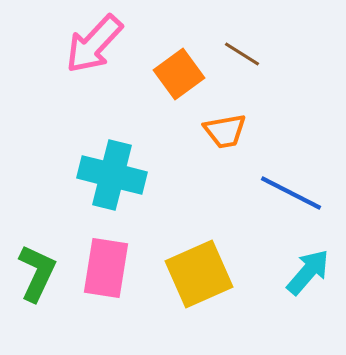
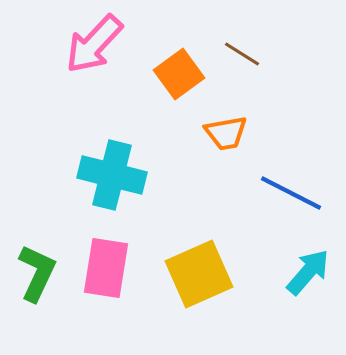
orange trapezoid: moved 1 px right, 2 px down
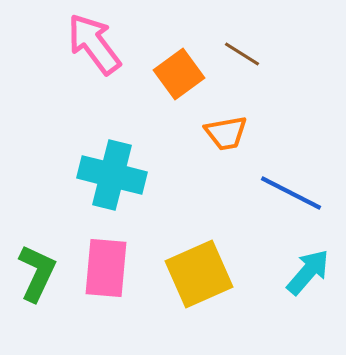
pink arrow: rotated 100 degrees clockwise
pink rectangle: rotated 4 degrees counterclockwise
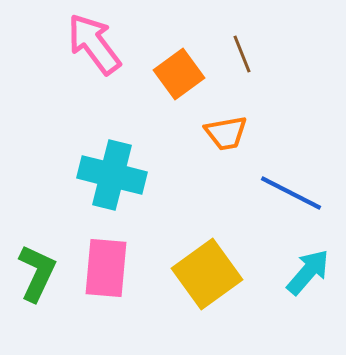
brown line: rotated 36 degrees clockwise
yellow square: moved 8 px right; rotated 12 degrees counterclockwise
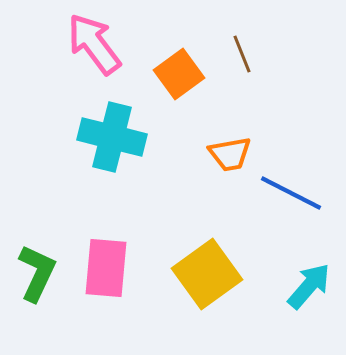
orange trapezoid: moved 4 px right, 21 px down
cyan cross: moved 38 px up
cyan arrow: moved 1 px right, 14 px down
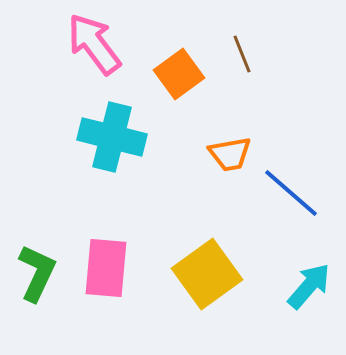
blue line: rotated 14 degrees clockwise
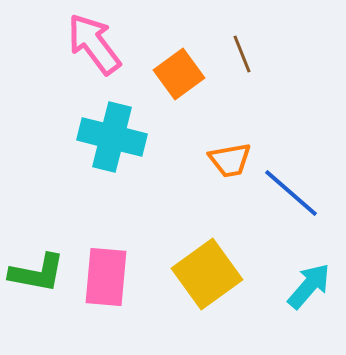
orange trapezoid: moved 6 px down
pink rectangle: moved 9 px down
green L-shape: rotated 76 degrees clockwise
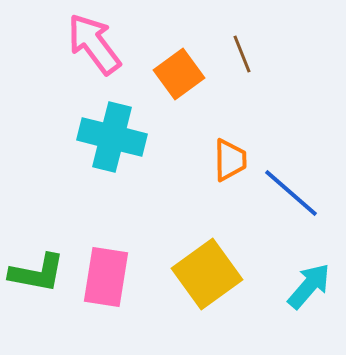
orange trapezoid: rotated 81 degrees counterclockwise
pink rectangle: rotated 4 degrees clockwise
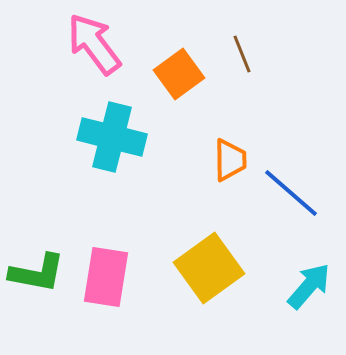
yellow square: moved 2 px right, 6 px up
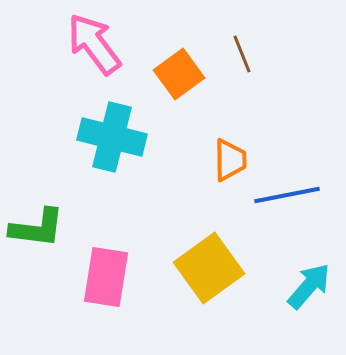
blue line: moved 4 px left, 2 px down; rotated 52 degrees counterclockwise
green L-shape: moved 45 px up; rotated 4 degrees counterclockwise
